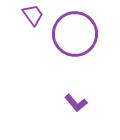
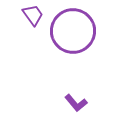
purple circle: moved 2 px left, 3 px up
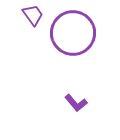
purple circle: moved 2 px down
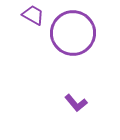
purple trapezoid: rotated 25 degrees counterclockwise
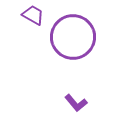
purple circle: moved 4 px down
